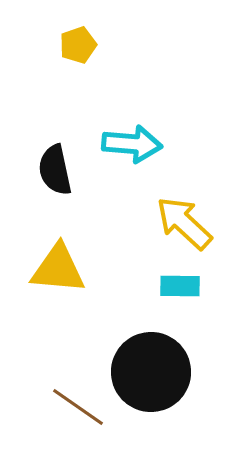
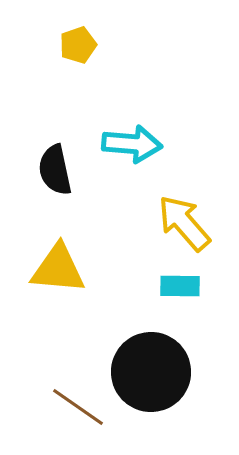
yellow arrow: rotated 6 degrees clockwise
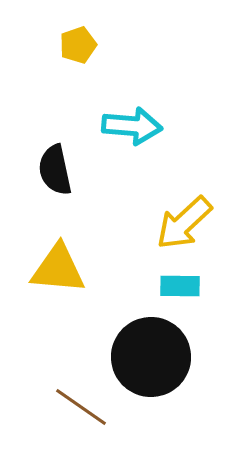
cyan arrow: moved 18 px up
yellow arrow: rotated 92 degrees counterclockwise
black circle: moved 15 px up
brown line: moved 3 px right
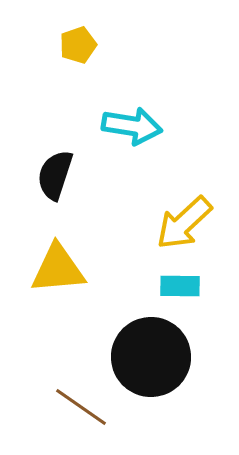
cyan arrow: rotated 4 degrees clockwise
black semicircle: moved 5 px down; rotated 30 degrees clockwise
yellow triangle: rotated 10 degrees counterclockwise
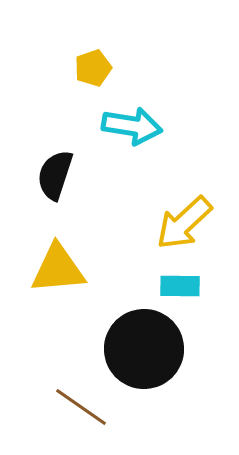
yellow pentagon: moved 15 px right, 23 px down
black circle: moved 7 px left, 8 px up
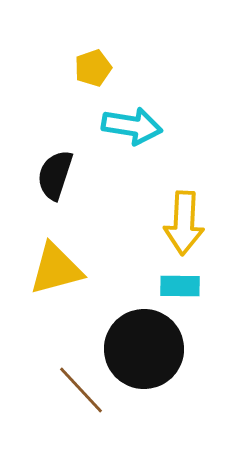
yellow arrow: rotated 44 degrees counterclockwise
yellow triangle: moved 2 px left; rotated 10 degrees counterclockwise
brown line: moved 17 px up; rotated 12 degrees clockwise
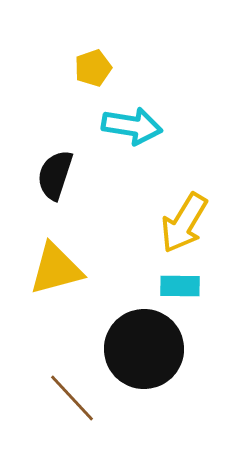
yellow arrow: rotated 28 degrees clockwise
brown line: moved 9 px left, 8 px down
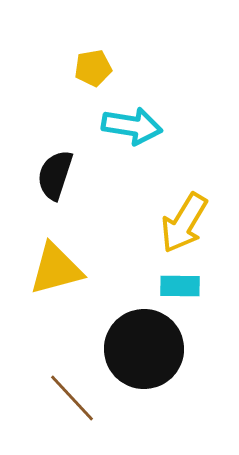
yellow pentagon: rotated 9 degrees clockwise
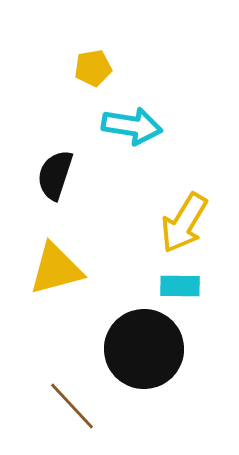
brown line: moved 8 px down
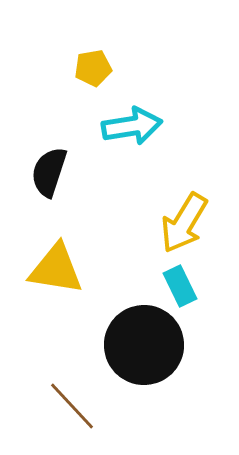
cyan arrow: rotated 18 degrees counterclockwise
black semicircle: moved 6 px left, 3 px up
yellow triangle: rotated 24 degrees clockwise
cyan rectangle: rotated 63 degrees clockwise
black circle: moved 4 px up
